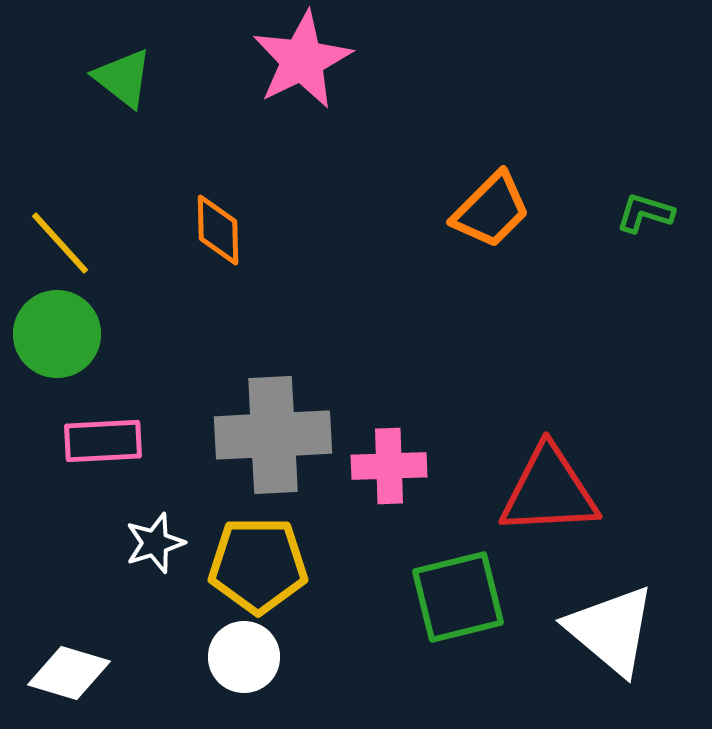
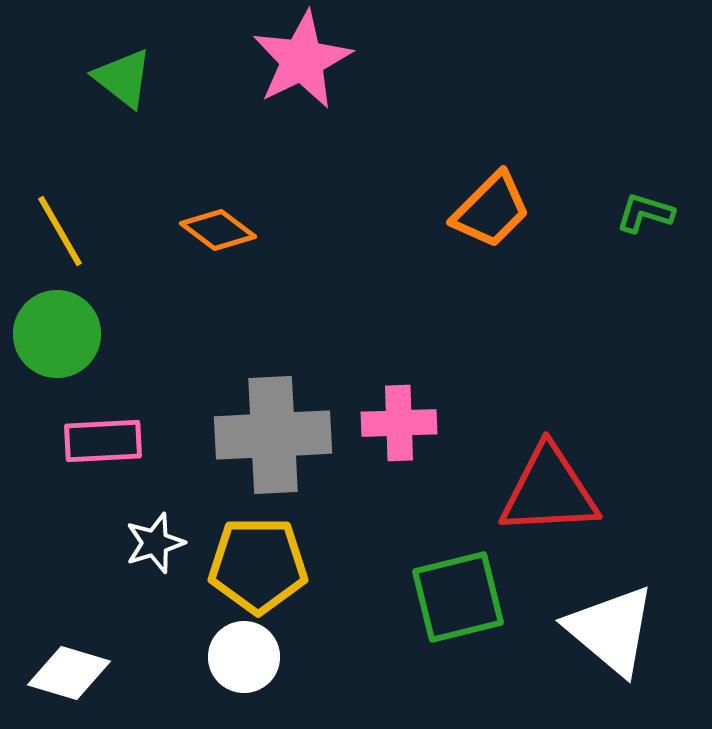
orange diamond: rotated 52 degrees counterclockwise
yellow line: moved 12 px up; rotated 12 degrees clockwise
pink cross: moved 10 px right, 43 px up
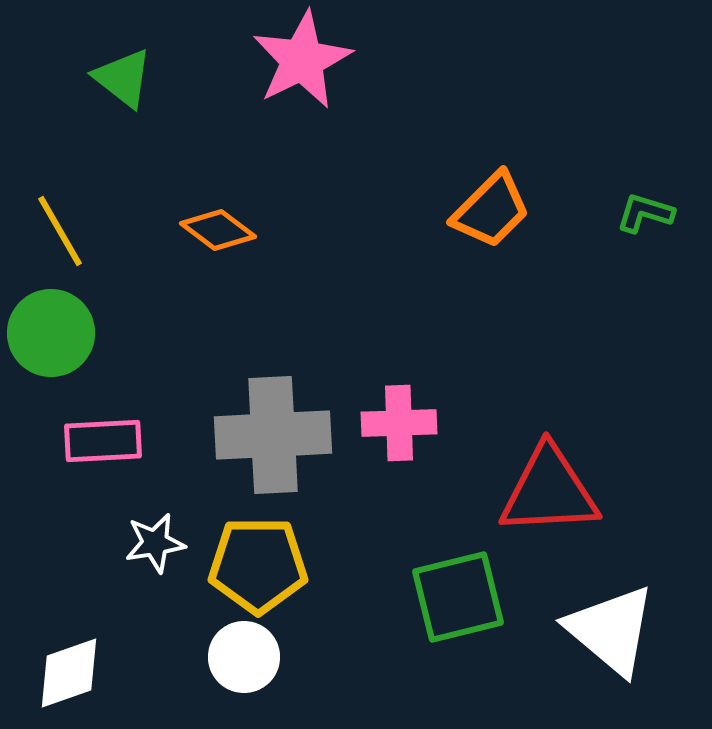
green circle: moved 6 px left, 1 px up
white star: rotated 8 degrees clockwise
white diamond: rotated 36 degrees counterclockwise
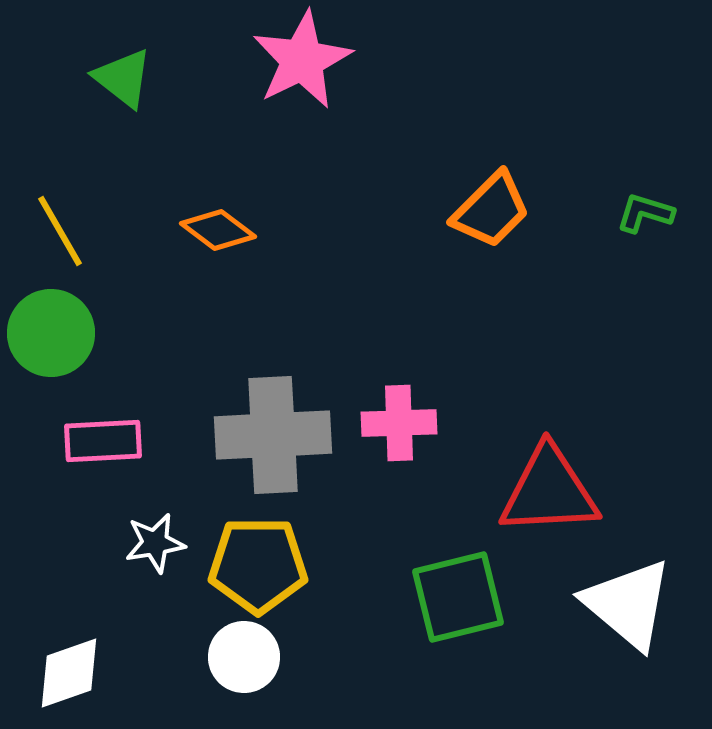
white triangle: moved 17 px right, 26 px up
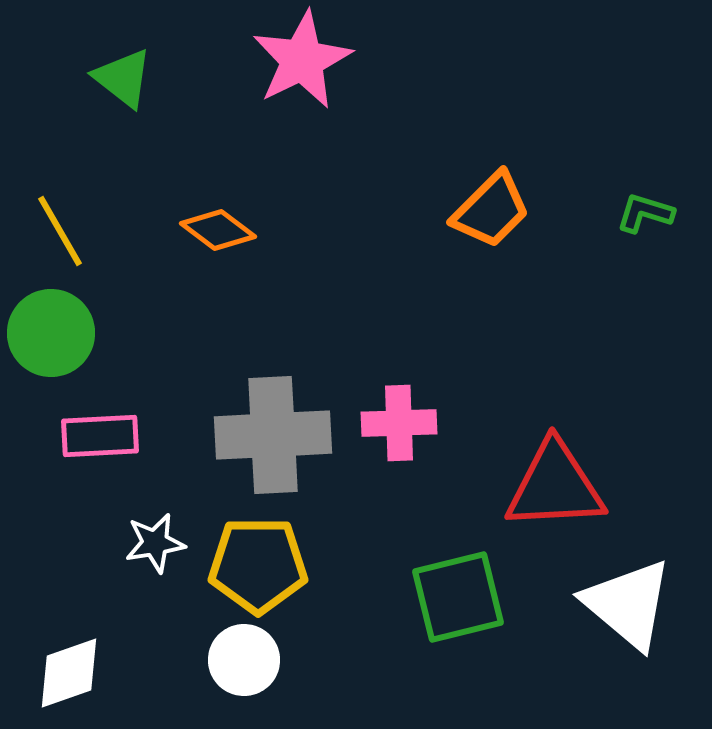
pink rectangle: moved 3 px left, 5 px up
red triangle: moved 6 px right, 5 px up
white circle: moved 3 px down
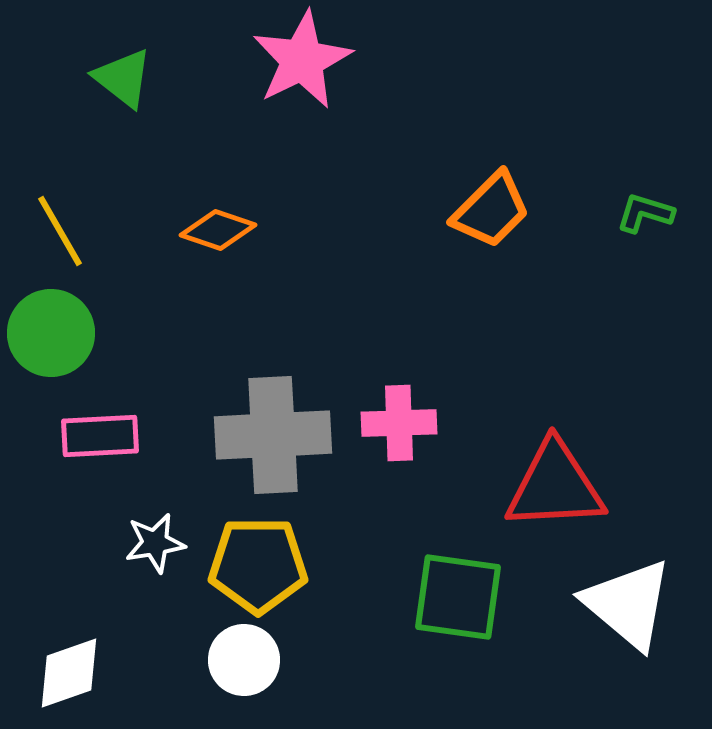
orange diamond: rotated 18 degrees counterclockwise
green square: rotated 22 degrees clockwise
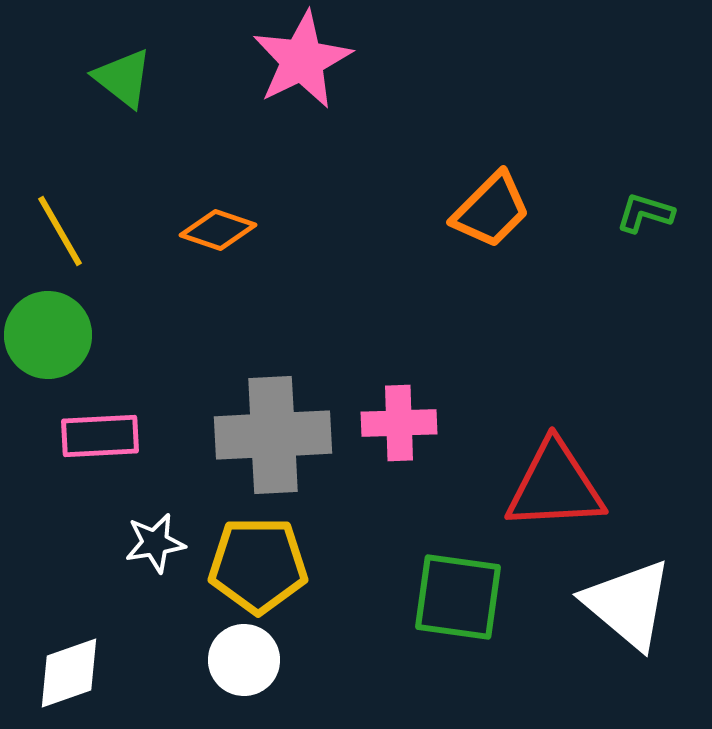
green circle: moved 3 px left, 2 px down
